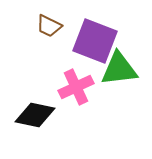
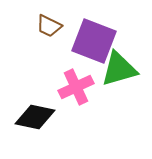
purple square: moved 1 px left
green triangle: rotated 9 degrees counterclockwise
black diamond: moved 2 px down
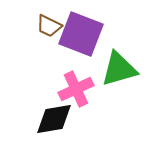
purple square: moved 13 px left, 7 px up
pink cross: moved 2 px down
black diamond: moved 19 px right, 2 px down; rotated 21 degrees counterclockwise
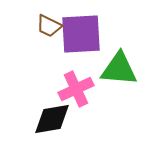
purple square: rotated 24 degrees counterclockwise
green triangle: rotated 21 degrees clockwise
black diamond: moved 2 px left
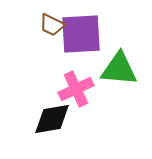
brown trapezoid: moved 3 px right, 1 px up
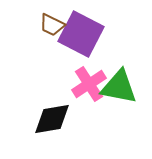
purple square: rotated 30 degrees clockwise
green triangle: moved 18 px down; rotated 6 degrees clockwise
pink cross: moved 13 px right, 5 px up; rotated 8 degrees counterclockwise
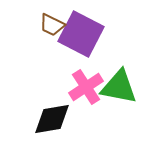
pink cross: moved 3 px left, 3 px down
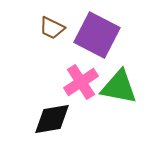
brown trapezoid: moved 3 px down
purple square: moved 16 px right, 1 px down
pink cross: moved 5 px left, 5 px up
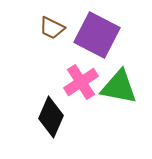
black diamond: moved 1 px left, 2 px up; rotated 57 degrees counterclockwise
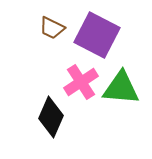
green triangle: moved 2 px right, 1 px down; rotated 6 degrees counterclockwise
